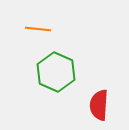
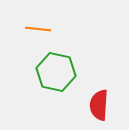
green hexagon: rotated 12 degrees counterclockwise
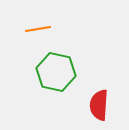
orange line: rotated 15 degrees counterclockwise
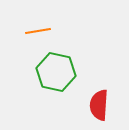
orange line: moved 2 px down
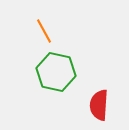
orange line: moved 6 px right; rotated 70 degrees clockwise
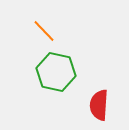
orange line: rotated 15 degrees counterclockwise
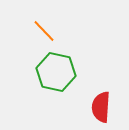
red semicircle: moved 2 px right, 2 px down
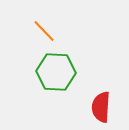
green hexagon: rotated 9 degrees counterclockwise
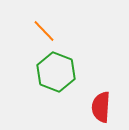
green hexagon: rotated 18 degrees clockwise
